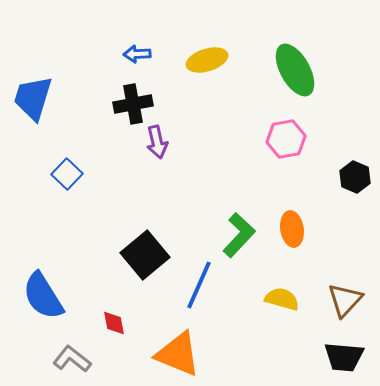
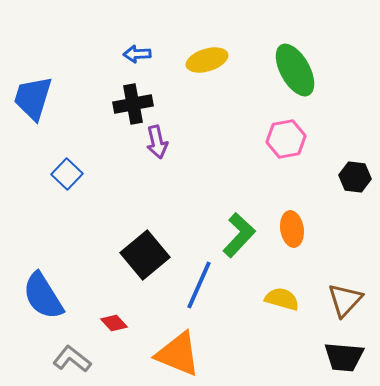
black hexagon: rotated 16 degrees counterclockwise
red diamond: rotated 32 degrees counterclockwise
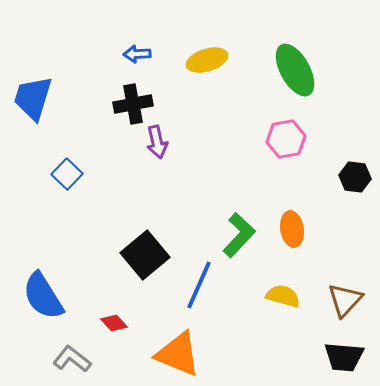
yellow semicircle: moved 1 px right, 3 px up
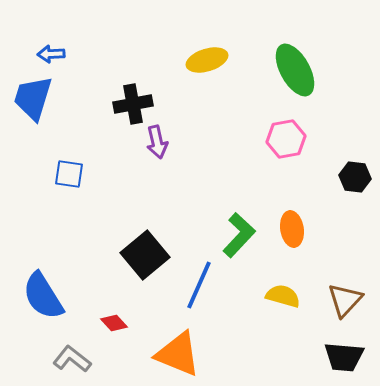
blue arrow: moved 86 px left
blue square: moved 2 px right; rotated 36 degrees counterclockwise
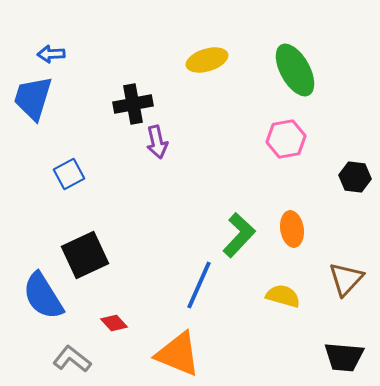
blue square: rotated 36 degrees counterclockwise
black square: moved 60 px left; rotated 15 degrees clockwise
brown triangle: moved 1 px right, 21 px up
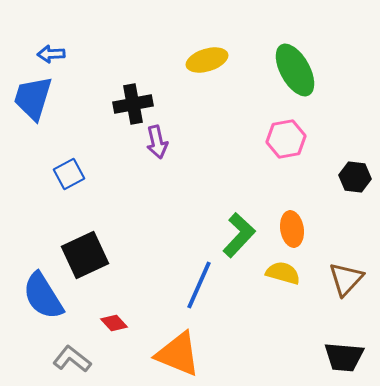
yellow semicircle: moved 23 px up
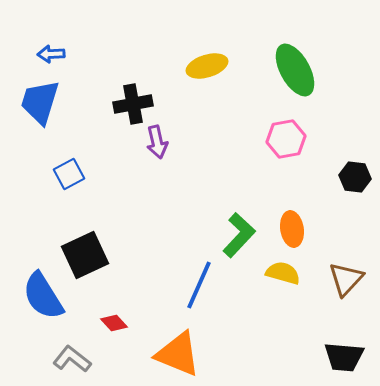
yellow ellipse: moved 6 px down
blue trapezoid: moved 7 px right, 4 px down
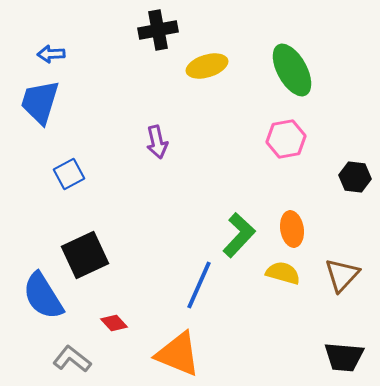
green ellipse: moved 3 px left
black cross: moved 25 px right, 74 px up
brown triangle: moved 4 px left, 4 px up
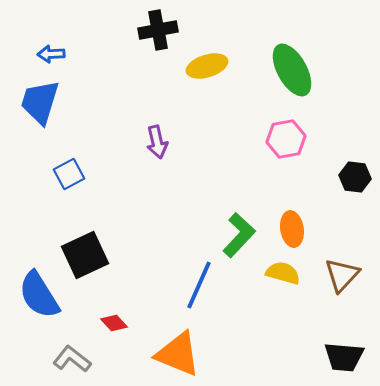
blue semicircle: moved 4 px left, 1 px up
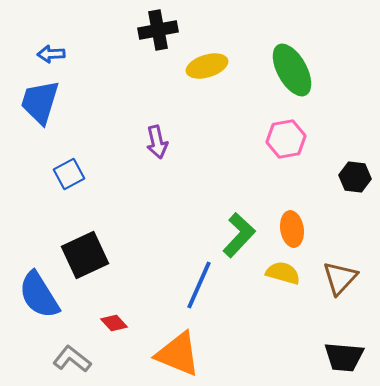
brown triangle: moved 2 px left, 3 px down
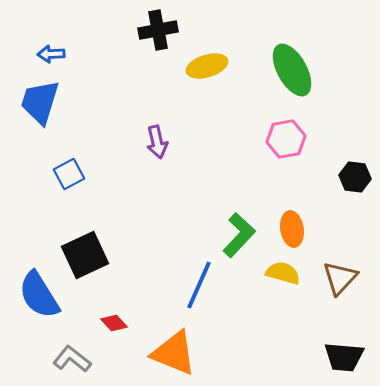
orange triangle: moved 4 px left, 1 px up
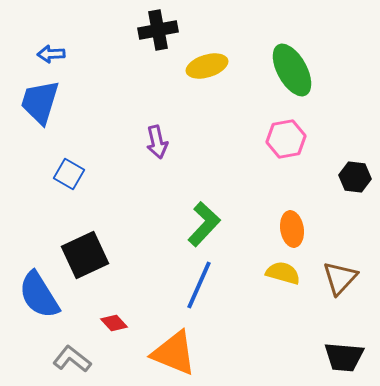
blue square: rotated 32 degrees counterclockwise
green L-shape: moved 35 px left, 11 px up
